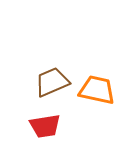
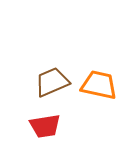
orange trapezoid: moved 2 px right, 5 px up
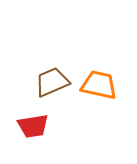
red trapezoid: moved 12 px left
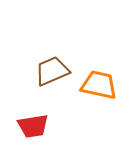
brown trapezoid: moved 11 px up
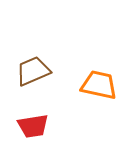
brown trapezoid: moved 19 px left
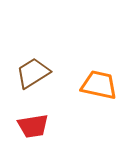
brown trapezoid: moved 2 px down; rotated 9 degrees counterclockwise
